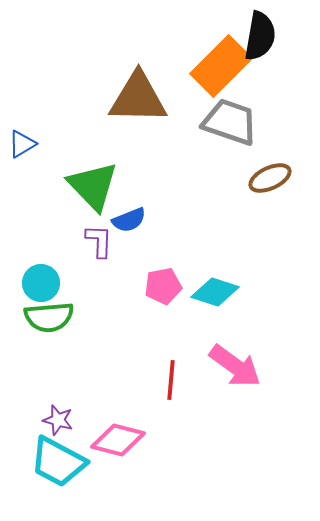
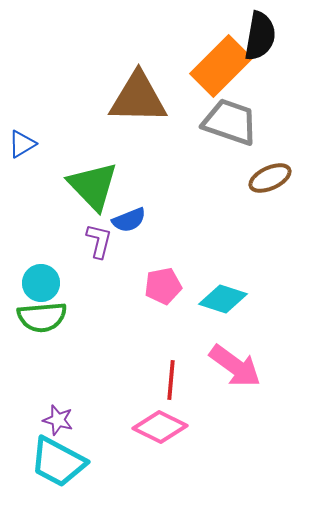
purple L-shape: rotated 12 degrees clockwise
cyan diamond: moved 8 px right, 7 px down
green semicircle: moved 7 px left
pink diamond: moved 42 px right, 13 px up; rotated 12 degrees clockwise
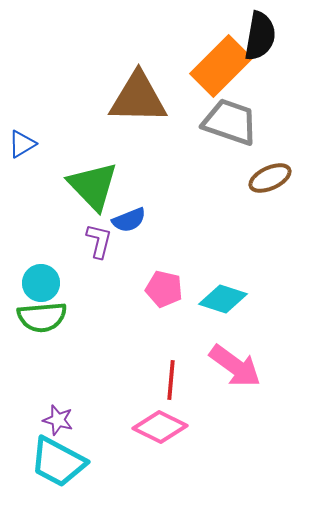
pink pentagon: moved 1 px right, 3 px down; rotated 24 degrees clockwise
